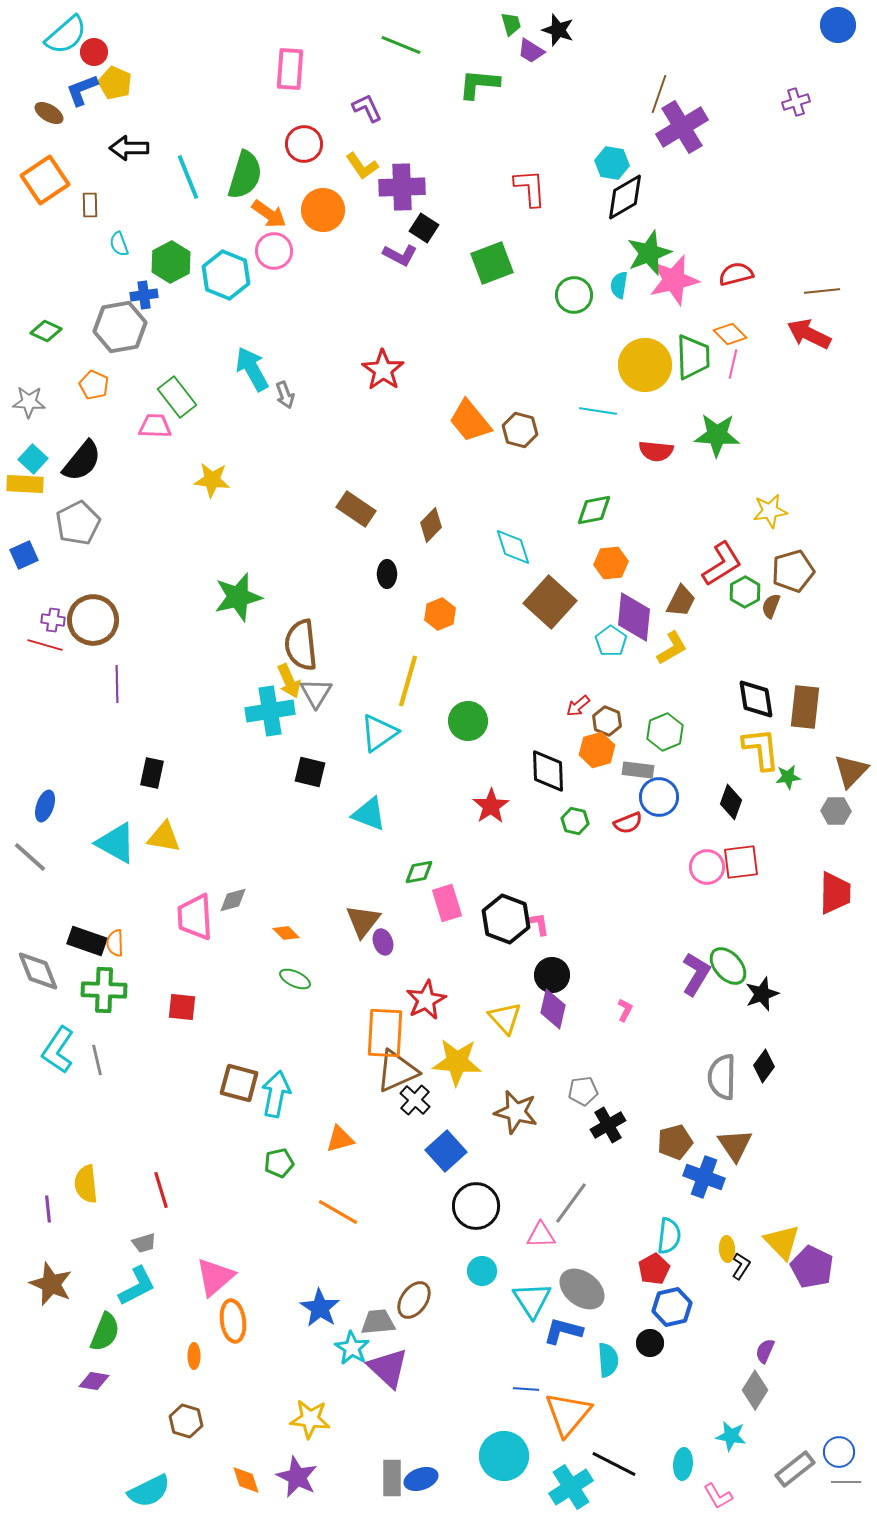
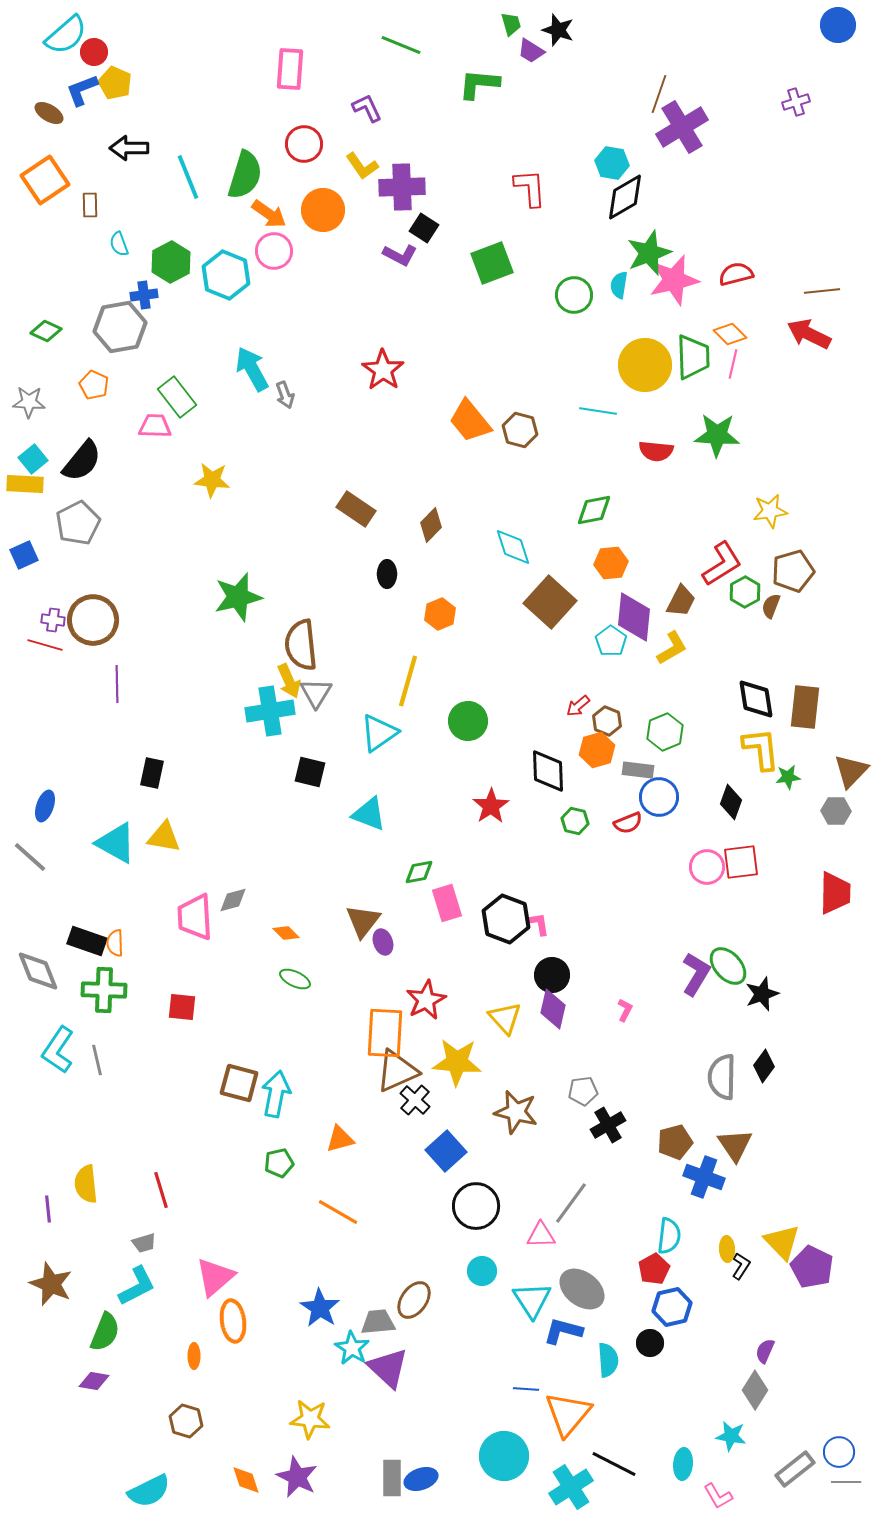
cyan square at (33, 459): rotated 8 degrees clockwise
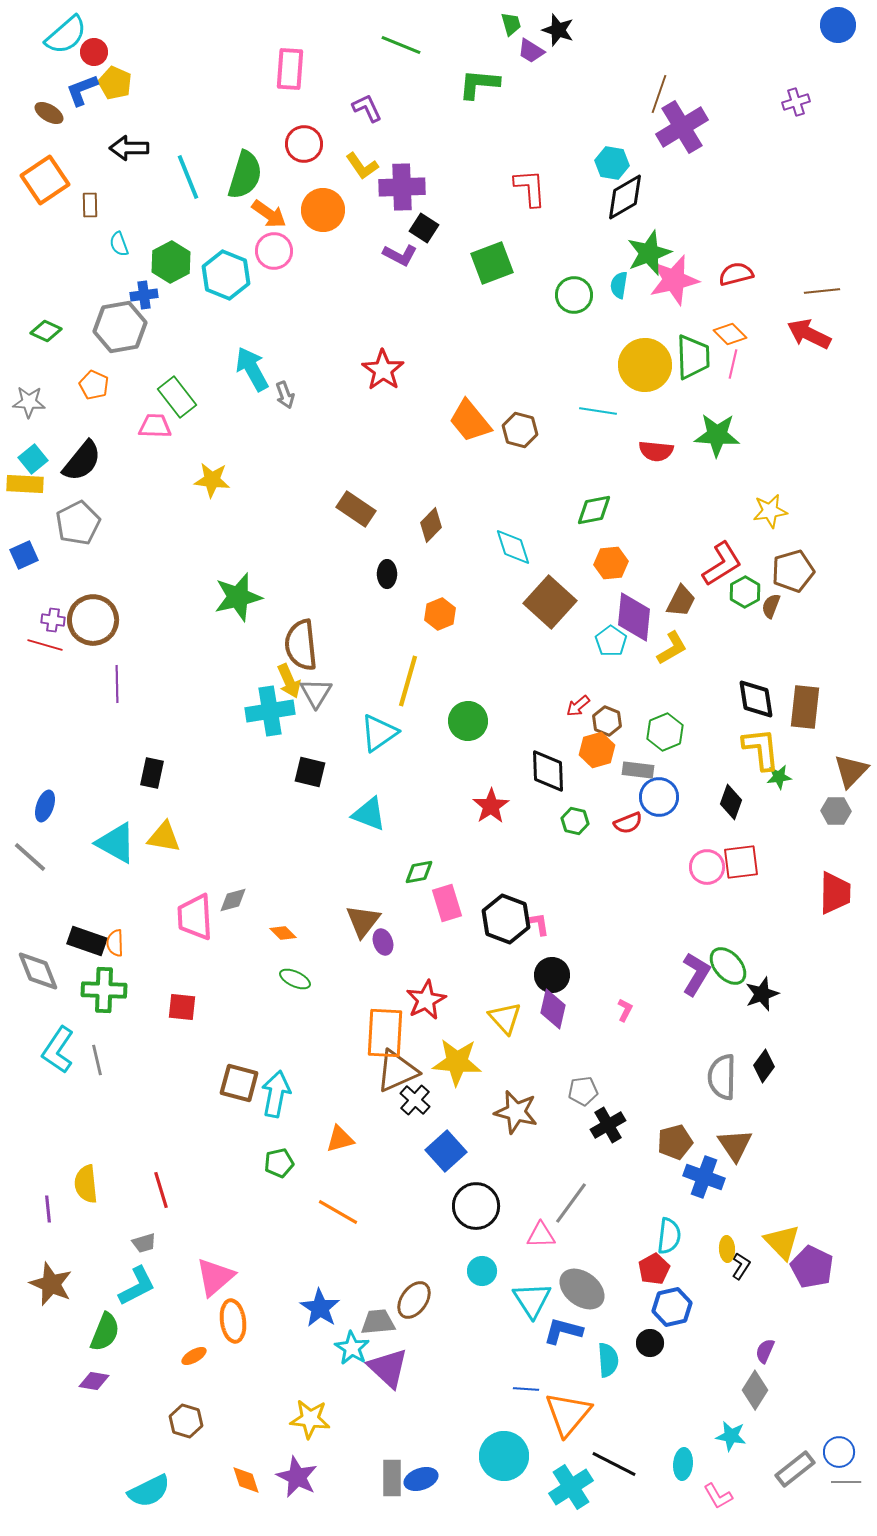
green star at (788, 777): moved 9 px left
orange diamond at (286, 933): moved 3 px left
orange ellipse at (194, 1356): rotated 60 degrees clockwise
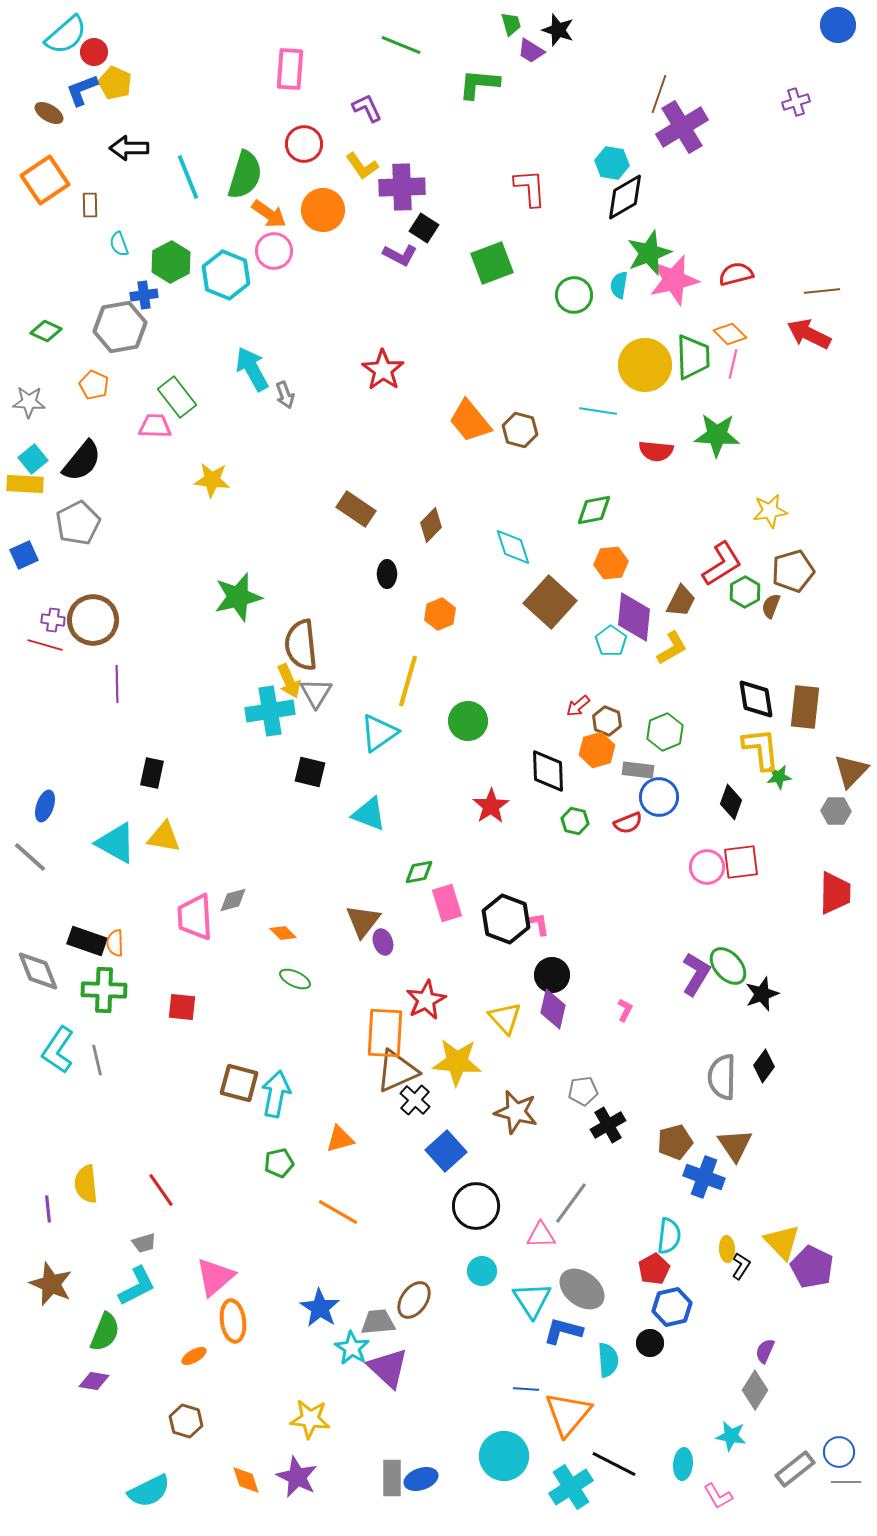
red line at (161, 1190): rotated 18 degrees counterclockwise
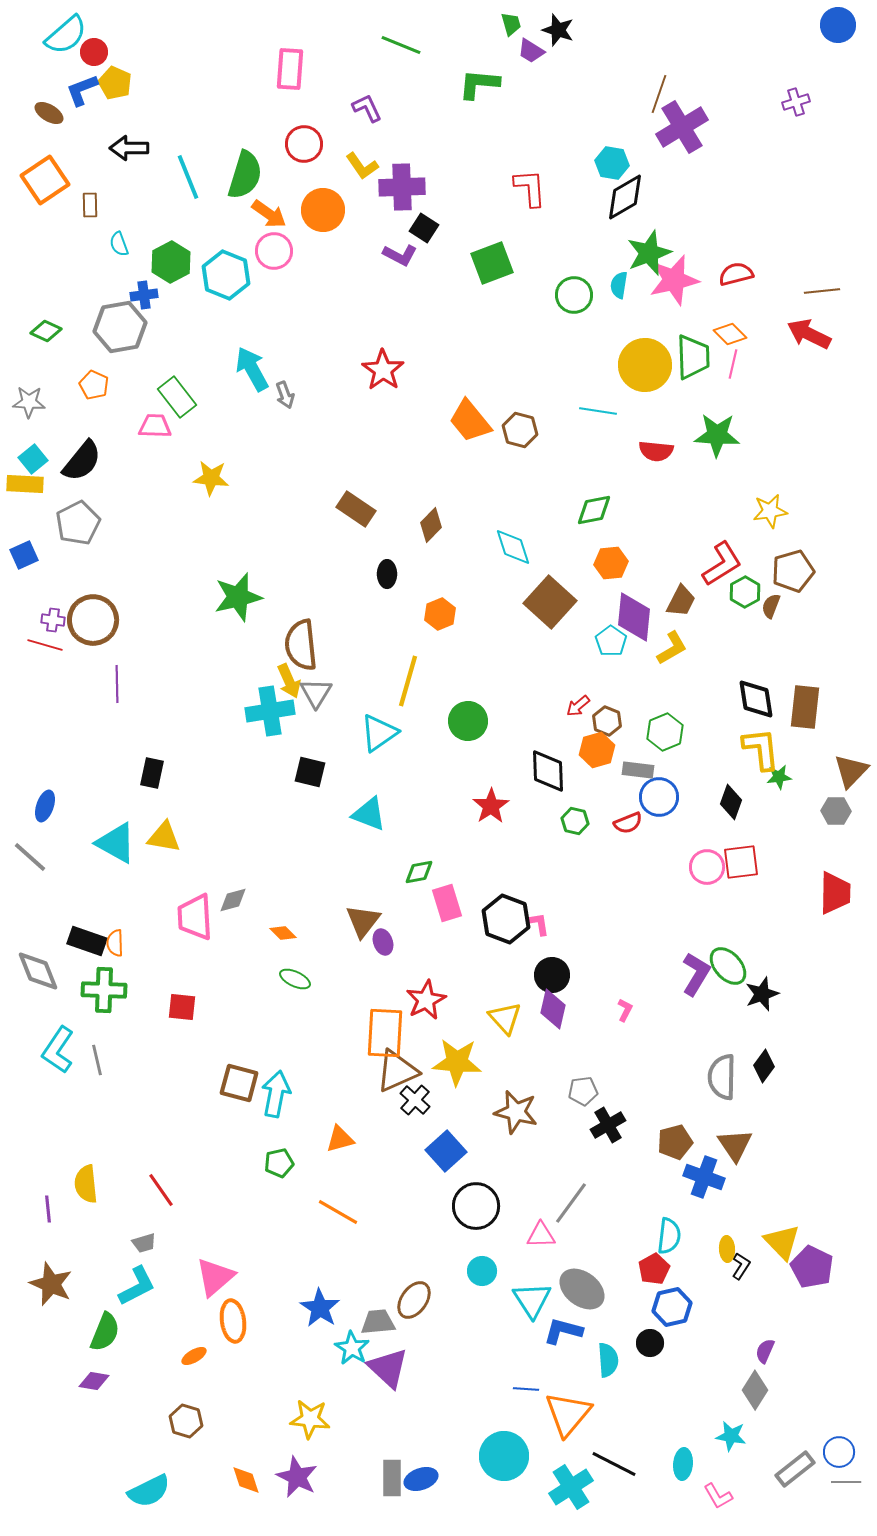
yellow star at (212, 480): moved 1 px left, 2 px up
